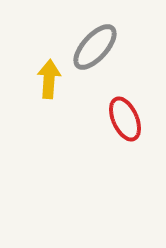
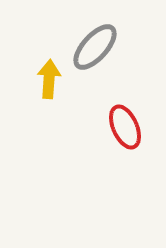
red ellipse: moved 8 px down
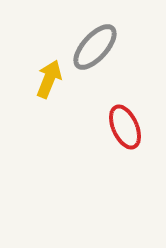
yellow arrow: rotated 18 degrees clockwise
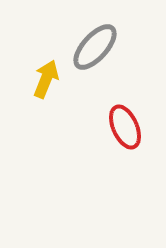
yellow arrow: moved 3 px left
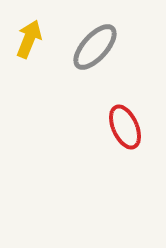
yellow arrow: moved 17 px left, 40 px up
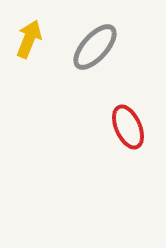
red ellipse: moved 3 px right
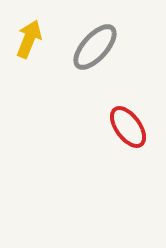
red ellipse: rotated 12 degrees counterclockwise
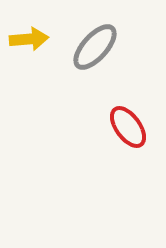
yellow arrow: rotated 63 degrees clockwise
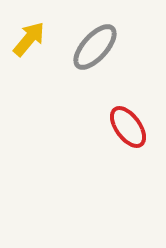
yellow arrow: rotated 45 degrees counterclockwise
